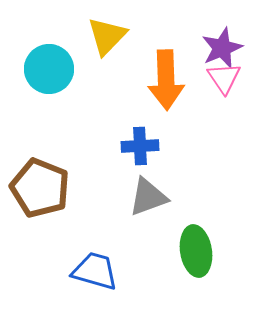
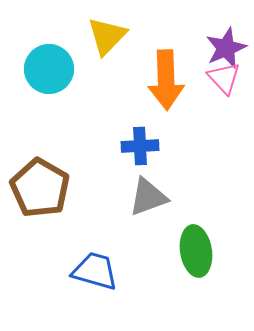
purple star: moved 4 px right
pink triangle: rotated 9 degrees counterclockwise
brown pentagon: rotated 8 degrees clockwise
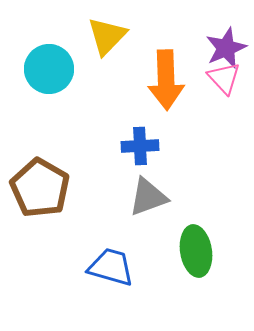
blue trapezoid: moved 16 px right, 4 px up
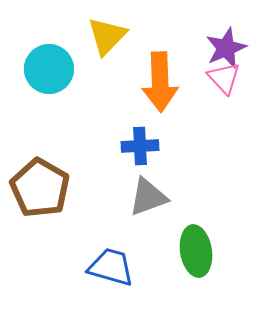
orange arrow: moved 6 px left, 2 px down
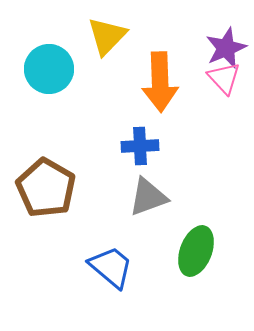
brown pentagon: moved 6 px right
green ellipse: rotated 30 degrees clockwise
blue trapezoid: rotated 24 degrees clockwise
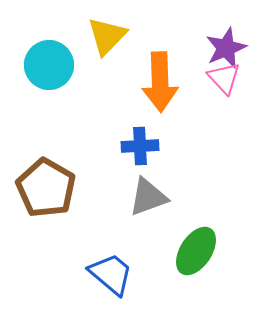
cyan circle: moved 4 px up
green ellipse: rotated 12 degrees clockwise
blue trapezoid: moved 7 px down
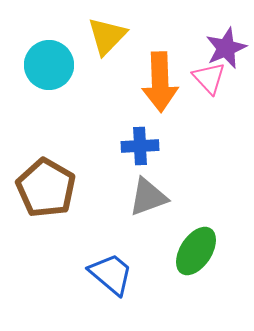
pink triangle: moved 15 px left
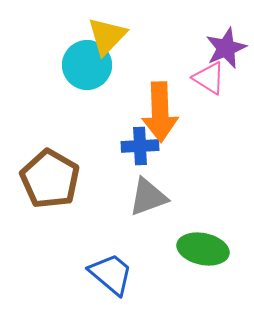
cyan circle: moved 38 px right
pink triangle: rotated 15 degrees counterclockwise
orange arrow: moved 30 px down
brown pentagon: moved 4 px right, 9 px up
green ellipse: moved 7 px right, 2 px up; rotated 69 degrees clockwise
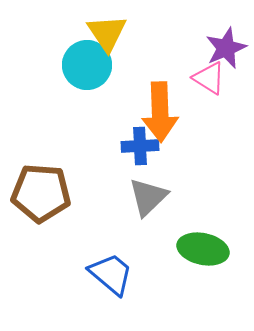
yellow triangle: moved 3 px up; rotated 18 degrees counterclockwise
brown pentagon: moved 9 px left, 14 px down; rotated 26 degrees counterclockwise
gray triangle: rotated 24 degrees counterclockwise
